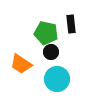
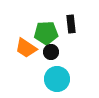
green pentagon: rotated 15 degrees counterclockwise
orange trapezoid: moved 5 px right, 16 px up
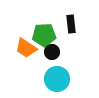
green pentagon: moved 2 px left, 2 px down
black circle: moved 1 px right
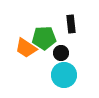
green pentagon: moved 3 px down
black circle: moved 9 px right, 1 px down
cyan circle: moved 7 px right, 4 px up
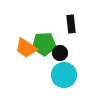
green pentagon: moved 6 px down
black circle: moved 1 px left
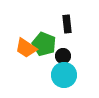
black rectangle: moved 4 px left
green pentagon: rotated 25 degrees clockwise
black circle: moved 3 px right, 3 px down
